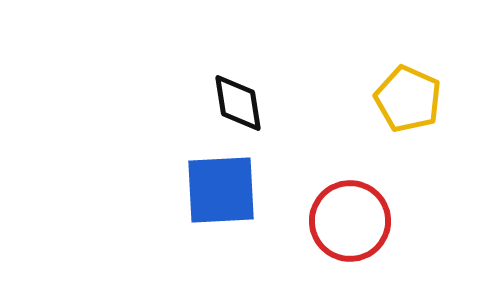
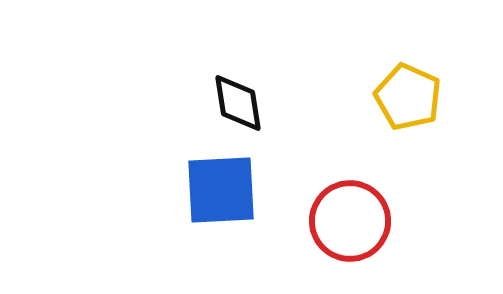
yellow pentagon: moved 2 px up
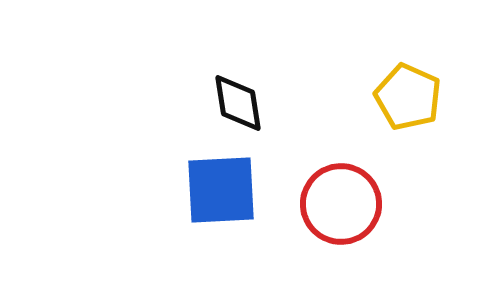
red circle: moved 9 px left, 17 px up
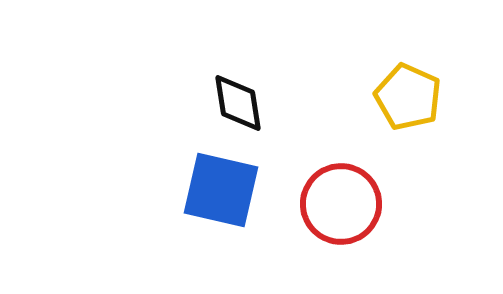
blue square: rotated 16 degrees clockwise
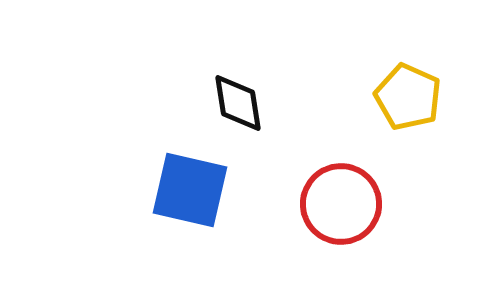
blue square: moved 31 px left
